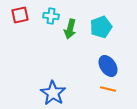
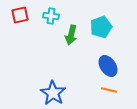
green arrow: moved 1 px right, 6 px down
orange line: moved 1 px right, 1 px down
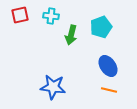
blue star: moved 6 px up; rotated 25 degrees counterclockwise
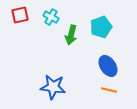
cyan cross: moved 1 px down; rotated 21 degrees clockwise
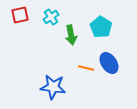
cyan cross: rotated 28 degrees clockwise
cyan pentagon: rotated 20 degrees counterclockwise
green arrow: rotated 24 degrees counterclockwise
blue ellipse: moved 1 px right, 3 px up
orange line: moved 23 px left, 22 px up
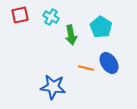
cyan cross: rotated 28 degrees counterclockwise
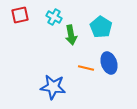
cyan cross: moved 3 px right
blue ellipse: rotated 15 degrees clockwise
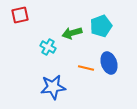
cyan cross: moved 6 px left, 30 px down
cyan pentagon: moved 1 px up; rotated 20 degrees clockwise
green arrow: moved 1 px right, 2 px up; rotated 84 degrees clockwise
blue star: rotated 15 degrees counterclockwise
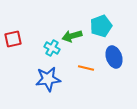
red square: moved 7 px left, 24 px down
green arrow: moved 3 px down
cyan cross: moved 4 px right, 1 px down
blue ellipse: moved 5 px right, 6 px up
blue star: moved 5 px left, 8 px up
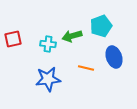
cyan cross: moved 4 px left, 4 px up; rotated 21 degrees counterclockwise
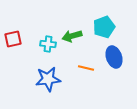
cyan pentagon: moved 3 px right, 1 px down
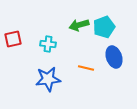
green arrow: moved 7 px right, 11 px up
